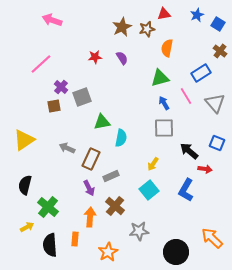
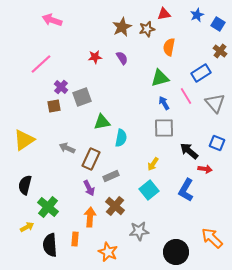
orange semicircle at (167, 48): moved 2 px right, 1 px up
orange star at (108, 252): rotated 18 degrees counterclockwise
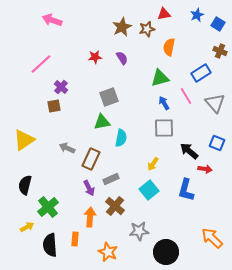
brown cross at (220, 51): rotated 16 degrees counterclockwise
gray square at (82, 97): moved 27 px right
gray rectangle at (111, 176): moved 3 px down
blue L-shape at (186, 190): rotated 15 degrees counterclockwise
green cross at (48, 207): rotated 10 degrees clockwise
black circle at (176, 252): moved 10 px left
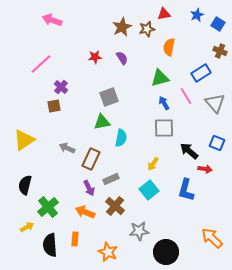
orange arrow at (90, 217): moved 5 px left, 5 px up; rotated 72 degrees counterclockwise
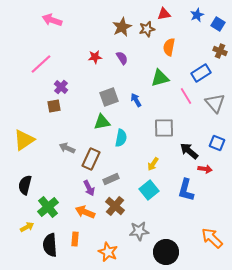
blue arrow at (164, 103): moved 28 px left, 3 px up
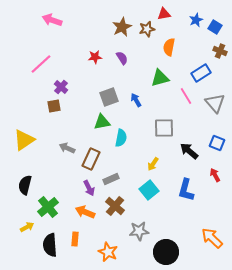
blue star at (197, 15): moved 1 px left, 5 px down
blue square at (218, 24): moved 3 px left, 3 px down
red arrow at (205, 169): moved 10 px right, 6 px down; rotated 128 degrees counterclockwise
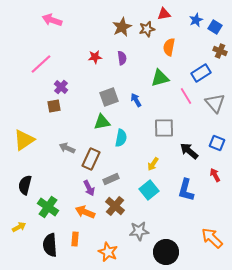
purple semicircle at (122, 58): rotated 24 degrees clockwise
green cross at (48, 207): rotated 15 degrees counterclockwise
yellow arrow at (27, 227): moved 8 px left
